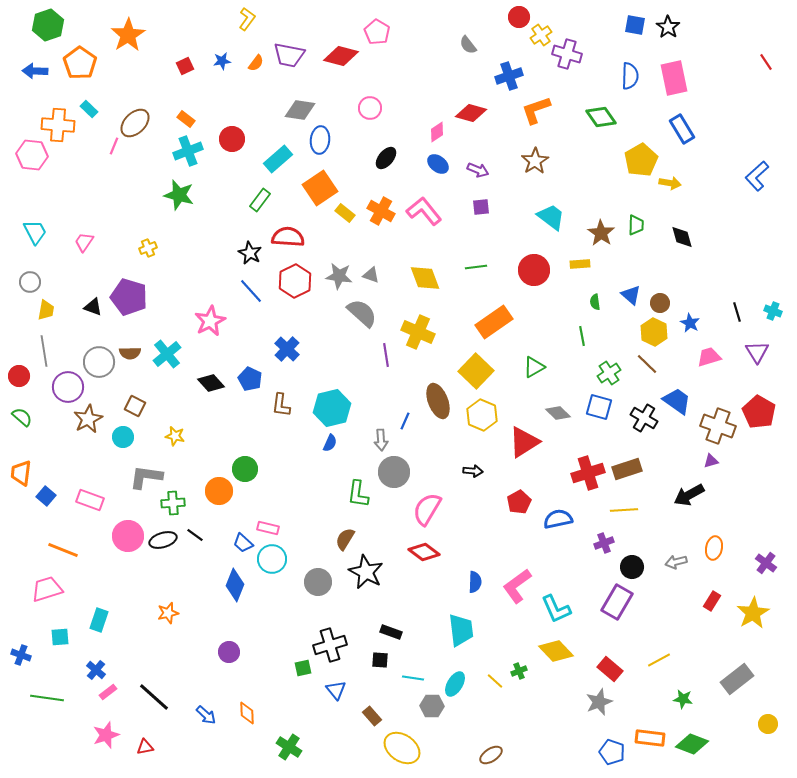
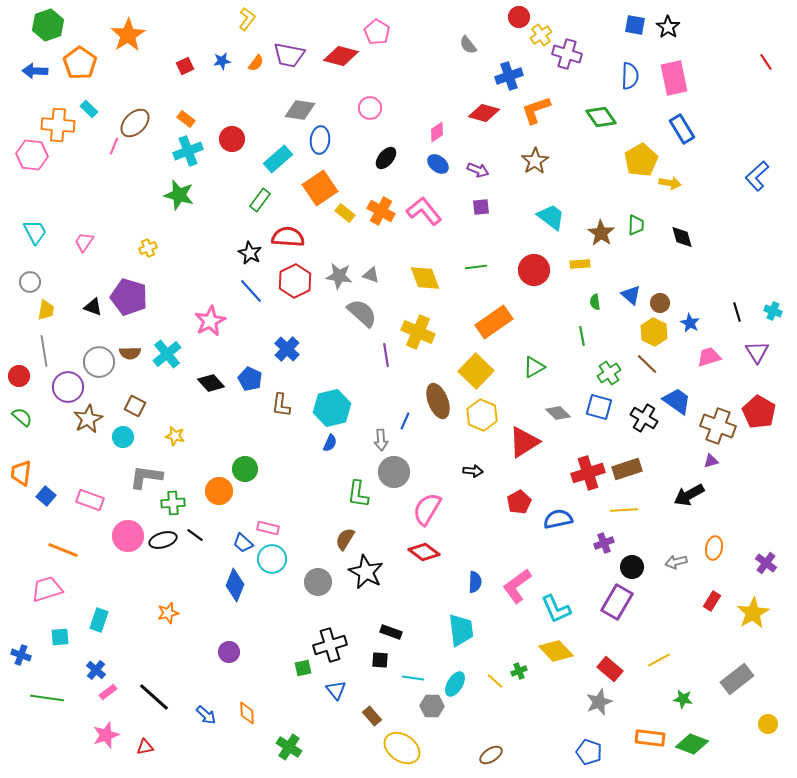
red diamond at (471, 113): moved 13 px right
blue pentagon at (612, 752): moved 23 px left
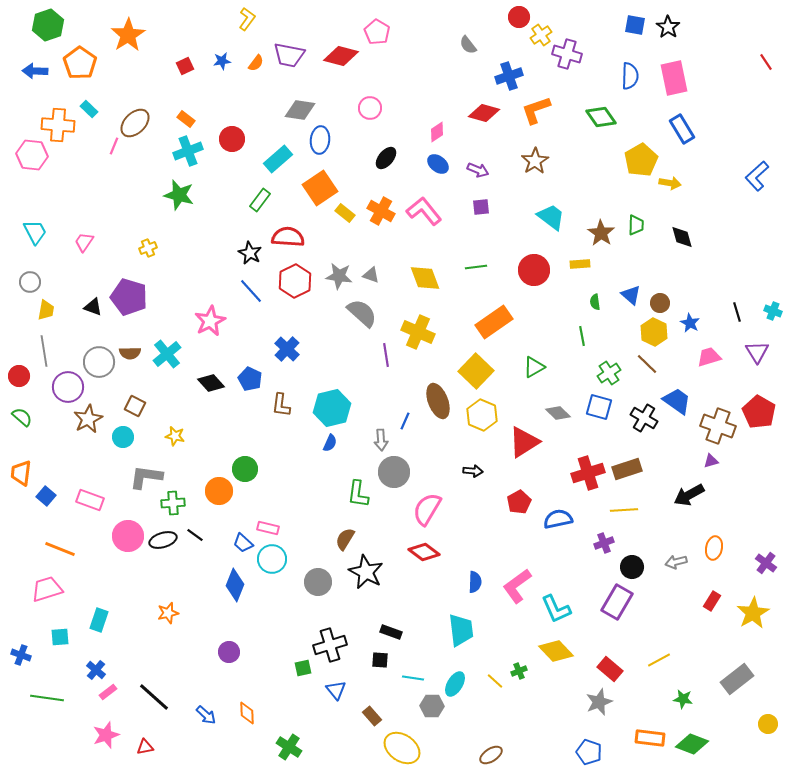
orange line at (63, 550): moved 3 px left, 1 px up
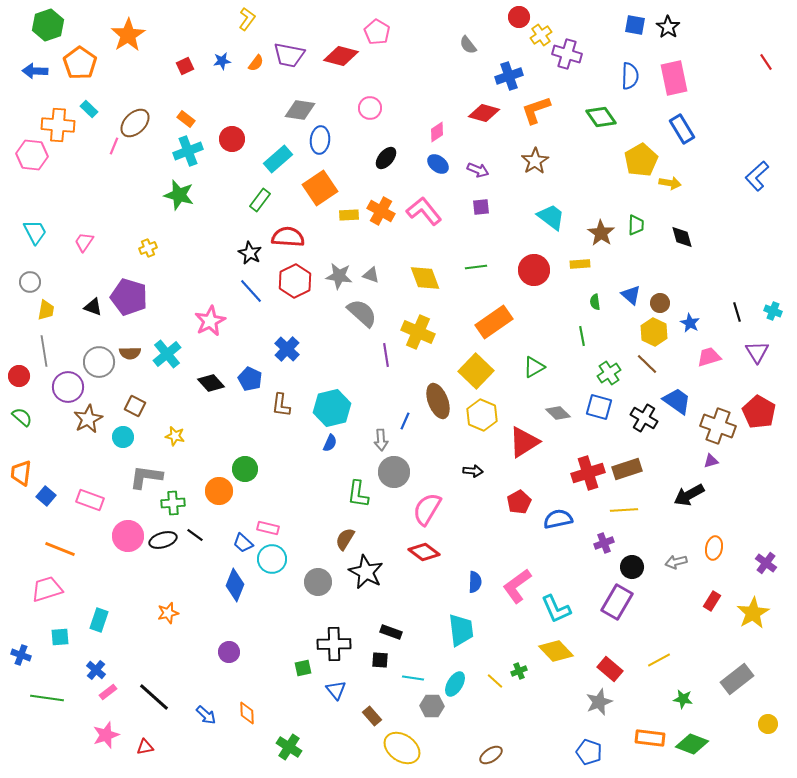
yellow rectangle at (345, 213): moved 4 px right, 2 px down; rotated 42 degrees counterclockwise
black cross at (330, 645): moved 4 px right, 1 px up; rotated 16 degrees clockwise
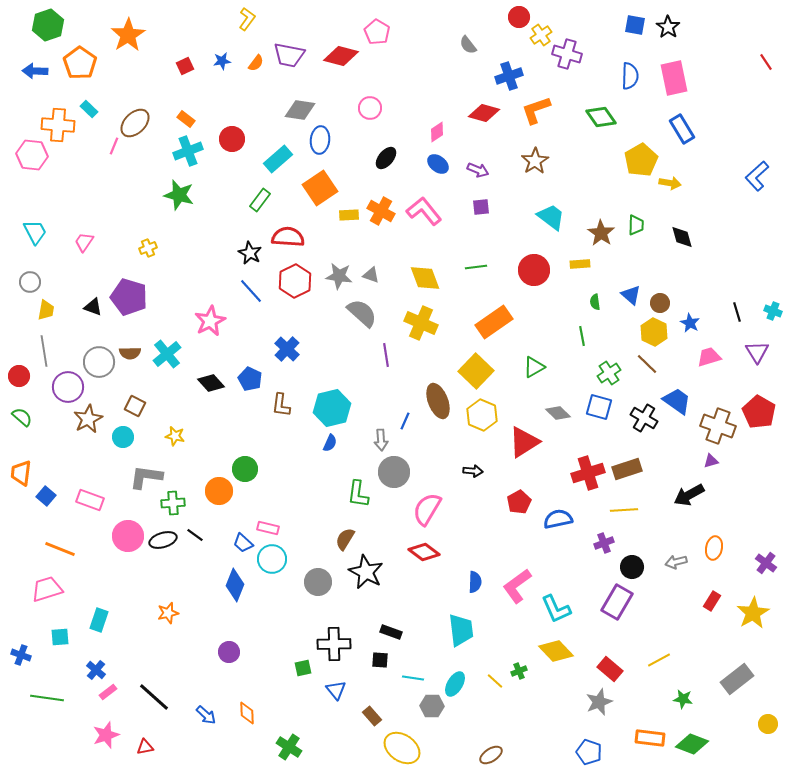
yellow cross at (418, 332): moved 3 px right, 9 px up
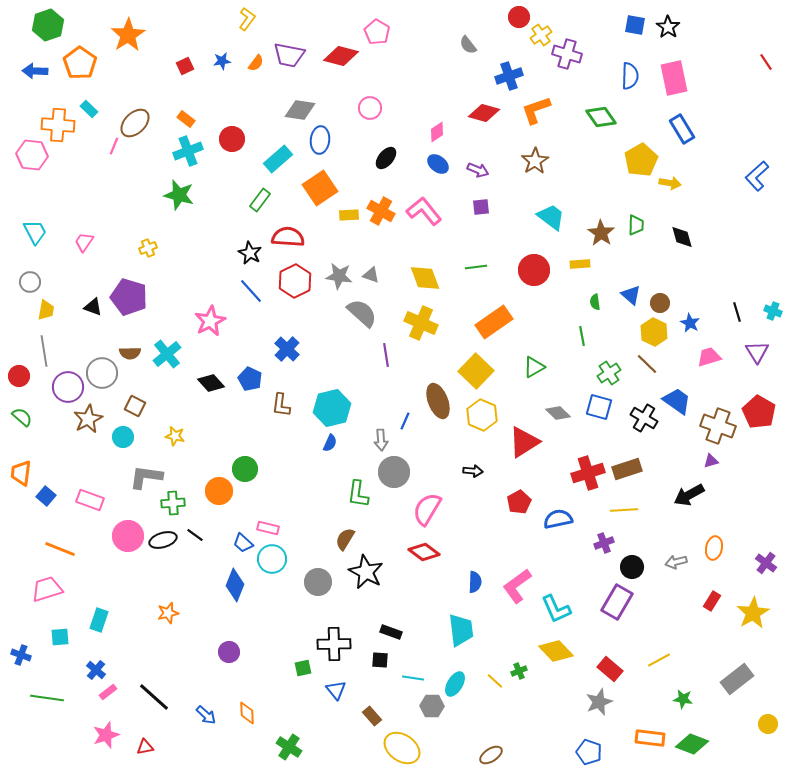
gray circle at (99, 362): moved 3 px right, 11 px down
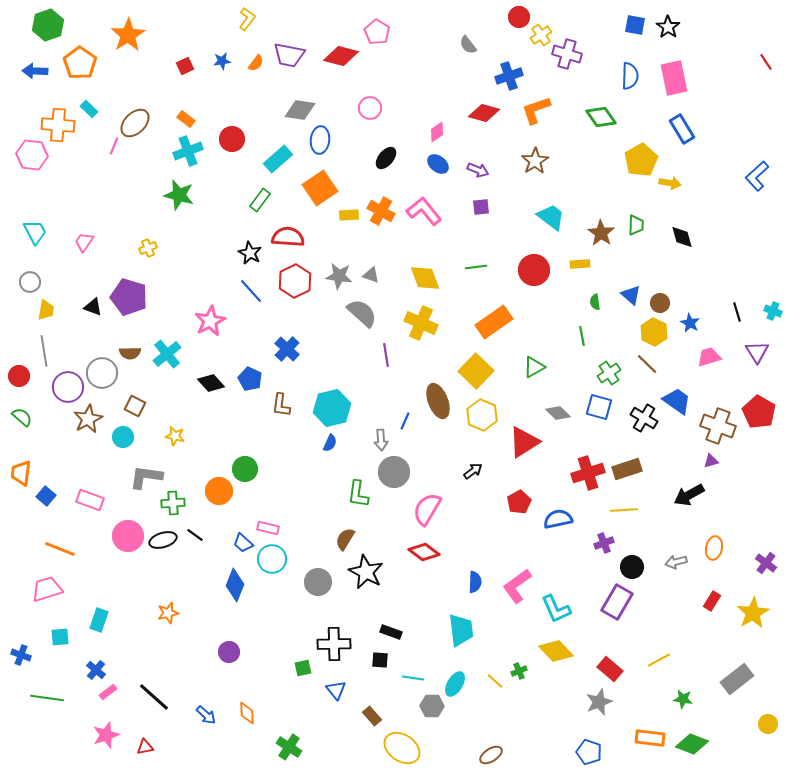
black arrow at (473, 471): rotated 42 degrees counterclockwise
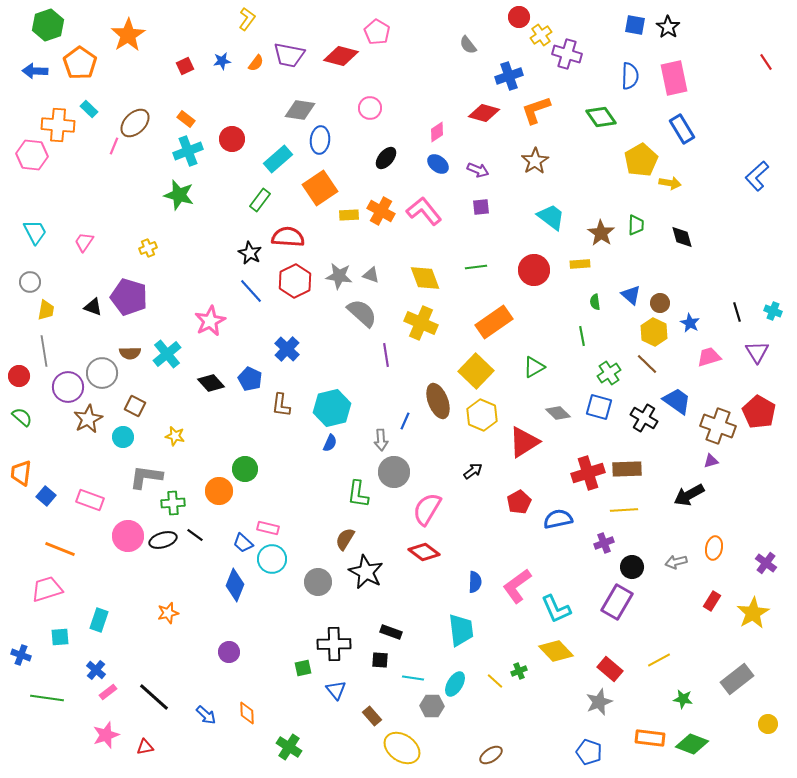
brown rectangle at (627, 469): rotated 16 degrees clockwise
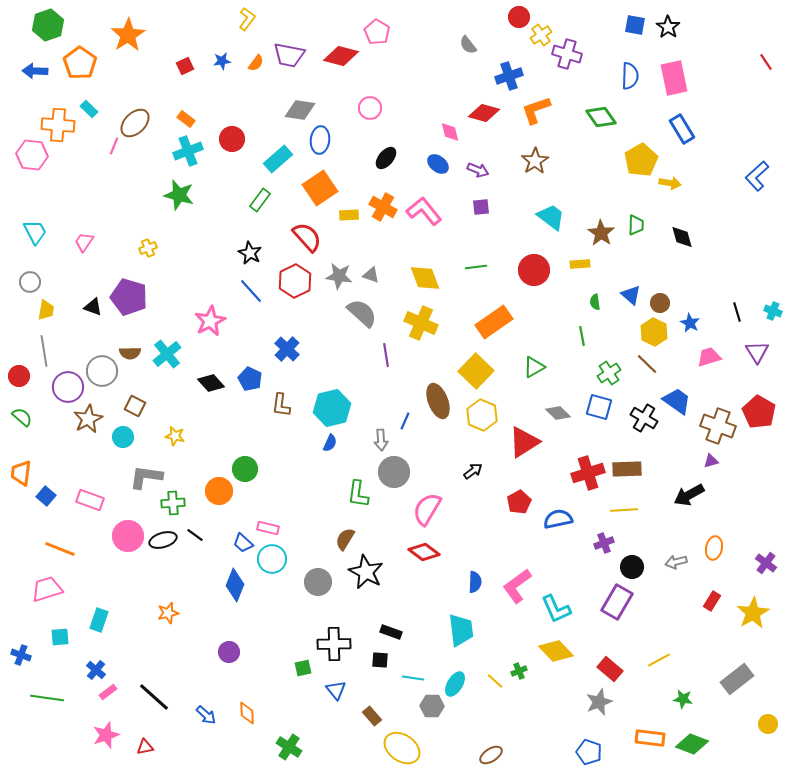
pink diamond at (437, 132): moved 13 px right; rotated 70 degrees counterclockwise
orange cross at (381, 211): moved 2 px right, 4 px up
red semicircle at (288, 237): moved 19 px right; rotated 44 degrees clockwise
gray circle at (102, 373): moved 2 px up
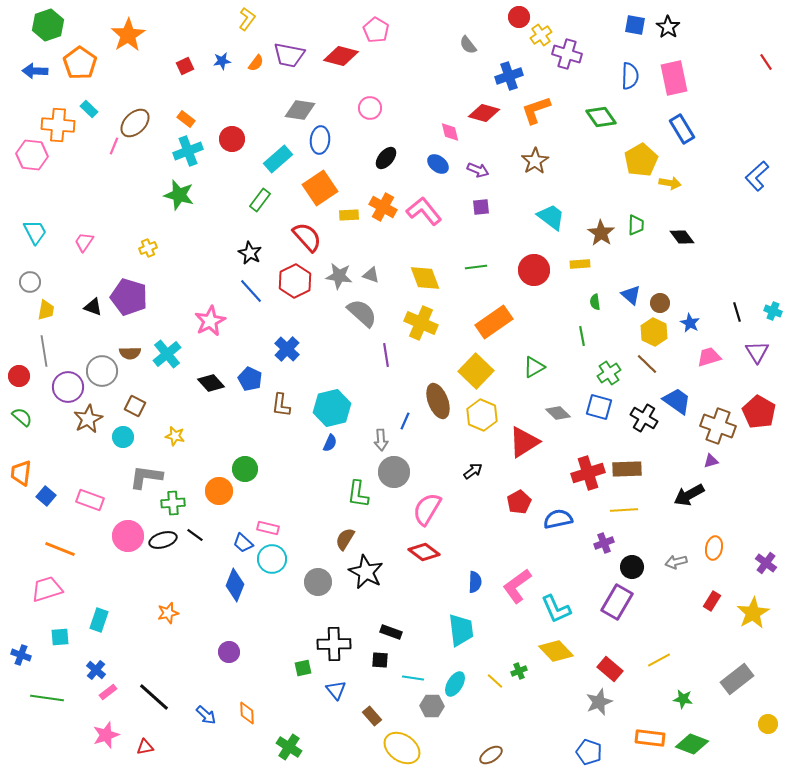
pink pentagon at (377, 32): moved 1 px left, 2 px up
black diamond at (682, 237): rotated 20 degrees counterclockwise
